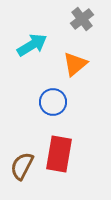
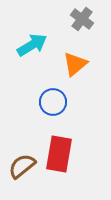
gray cross: rotated 15 degrees counterclockwise
brown semicircle: rotated 24 degrees clockwise
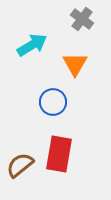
orange triangle: rotated 20 degrees counterclockwise
brown semicircle: moved 2 px left, 1 px up
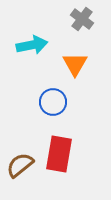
cyan arrow: rotated 20 degrees clockwise
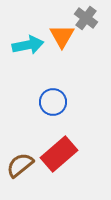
gray cross: moved 4 px right, 1 px up
cyan arrow: moved 4 px left
orange triangle: moved 13 px left, 28 px up
red rectangle: rotated 39 degrees clockwise
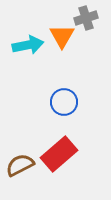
gray cross: rotated 35 degrees clockwise
blue circle: moved 11 px right
brown semicircle: rotated 12 degrees clockwise
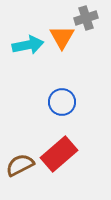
orange triangle: moved 1 px down
blue circle: moved 2 px left
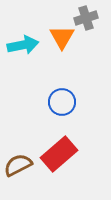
cyan arrow: moved 5 px left
brown semicircle: moved 2 px left
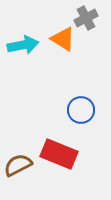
gray cross: rotated 10 degrees counterclockwise
orange triangle: moved 1 px right, 2 px down; rotated 28 degrees counterclockwise
blue circle: moved 19 px right, 8 px down
red rectangle: rotated 63 degrees clockwise
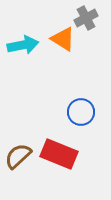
blue circle: moved 2 px down
brown semicircle: moved 9 px up; rotated 16 degrees counterclockwise
